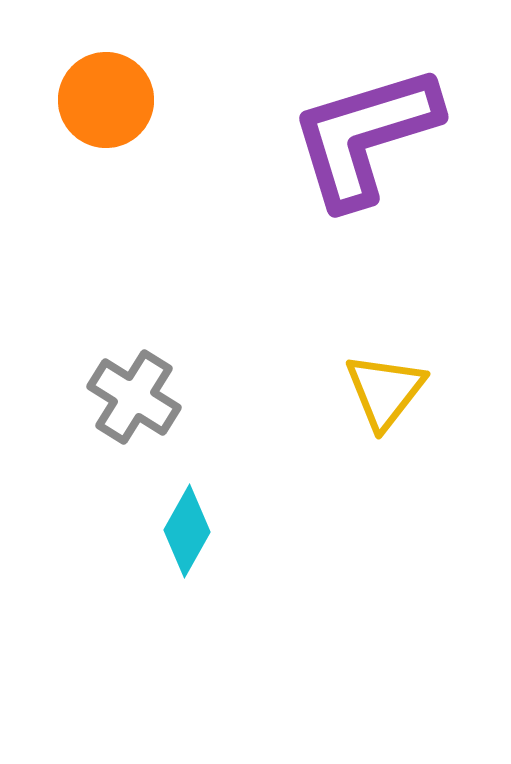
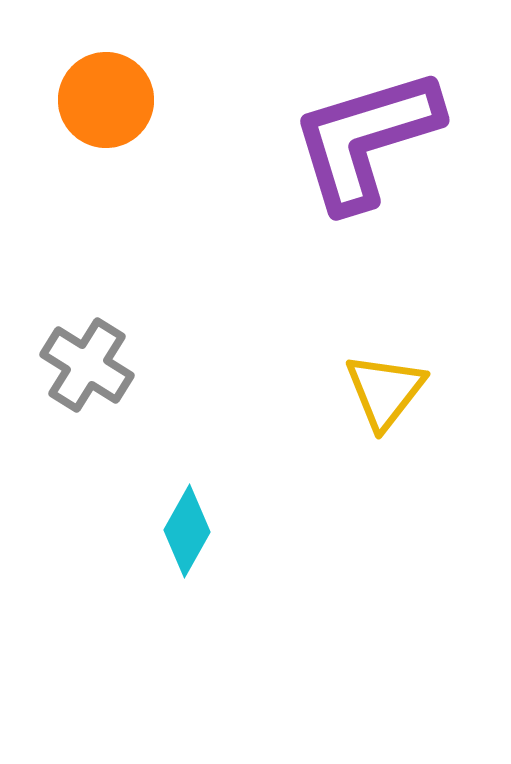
purple L-shape: moved 1 px right, 3 px down
gray cross: moved 47 px left, 32 px up
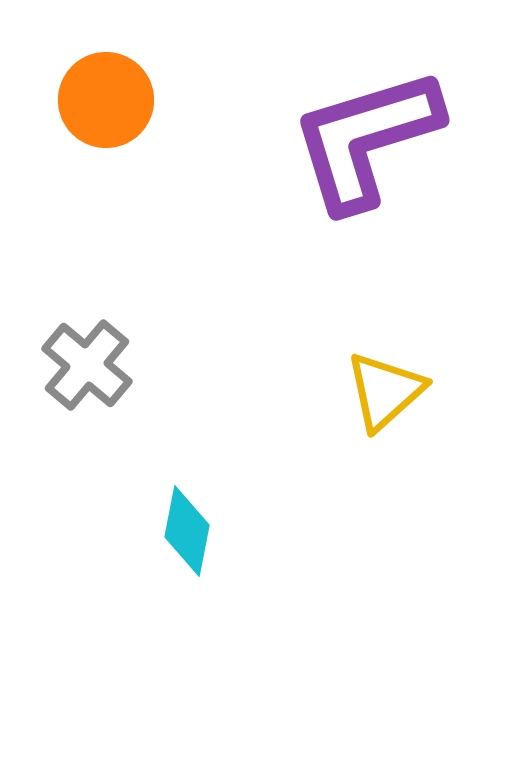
gray cross: rotated 8 degrees clockwise
yellow triangle: rotated 10 degrees clockwise
cyan diamond: rotated 18 degrees counterclockwise
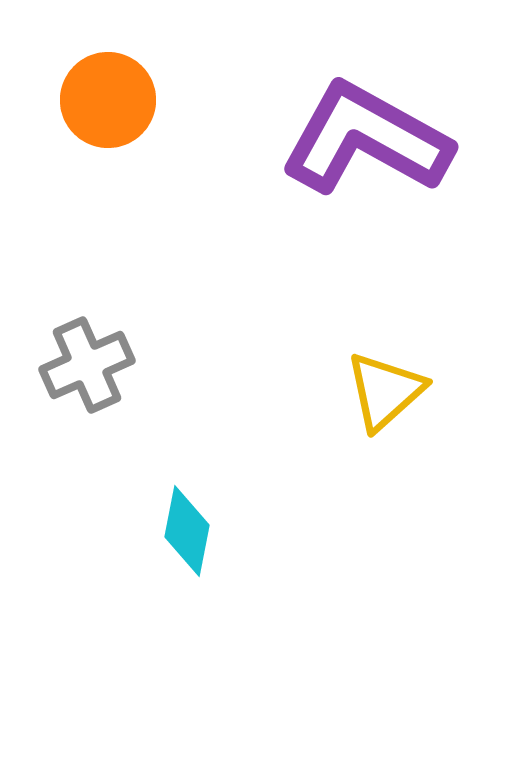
orange circle: moved 2 px right
purple L-shape: rotated 46 degrees clockwise
gray cross: rotated 26 degrees clockwise
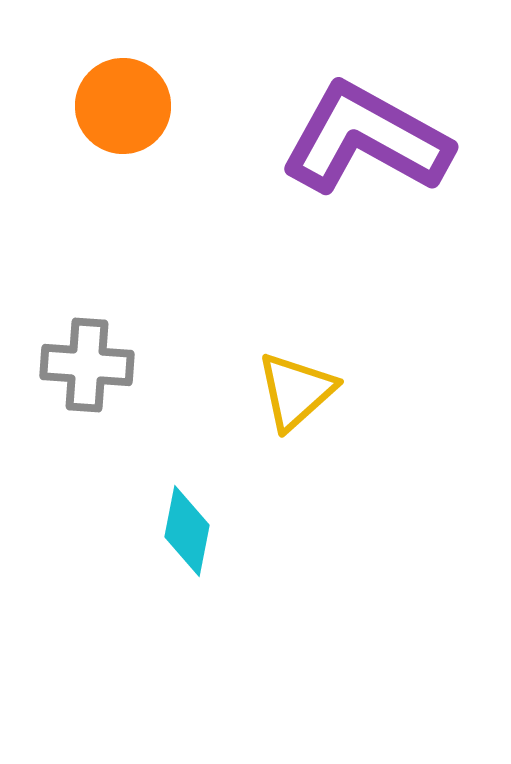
orange circle: moved 15 px right, 6 px down
gray cross: rotated 28 degrees clockwise
yellow triangle: moved 89 px left
